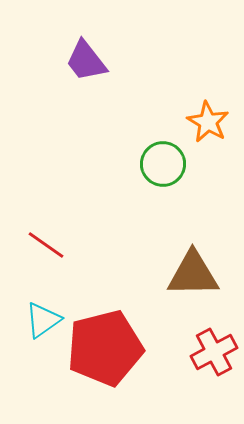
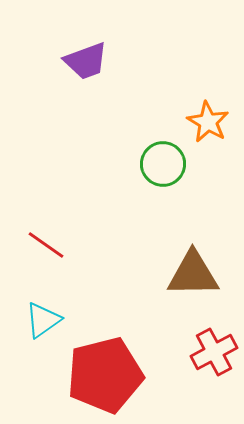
purple trapezoid: rotated 72 degrees counterclockwise
red pentagon: moved 27 px down
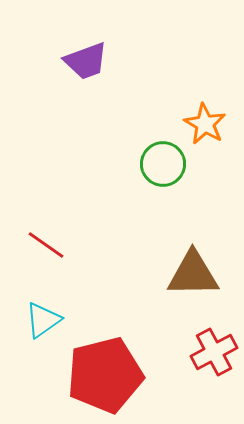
orange star: moved 3 px left, 2 px down
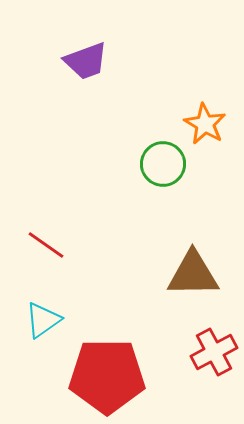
red pentagon: moved 2 px right, 1 px down; rotated 14 degrees clockwise
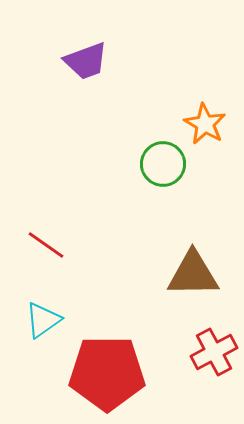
red pentagon: moved 3 px up
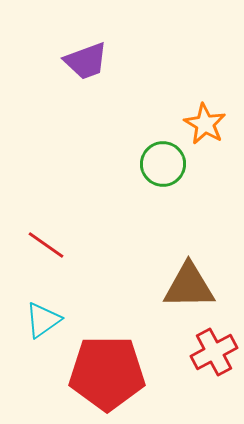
brown triangle: moved 4 px left, 12 px down
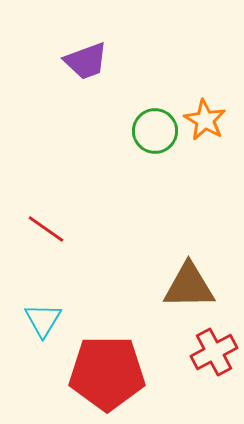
orange star: moved 4 px up
green circle: moved 8 px left, 33 px up
red line: moved 16 px up
cyan triangle: rotated 24 degrees counterclockwise
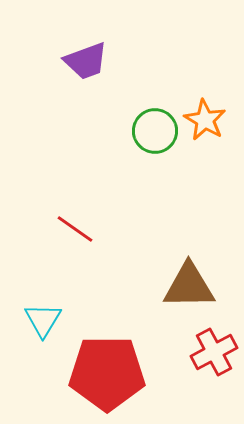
red line: moved 29 px right
